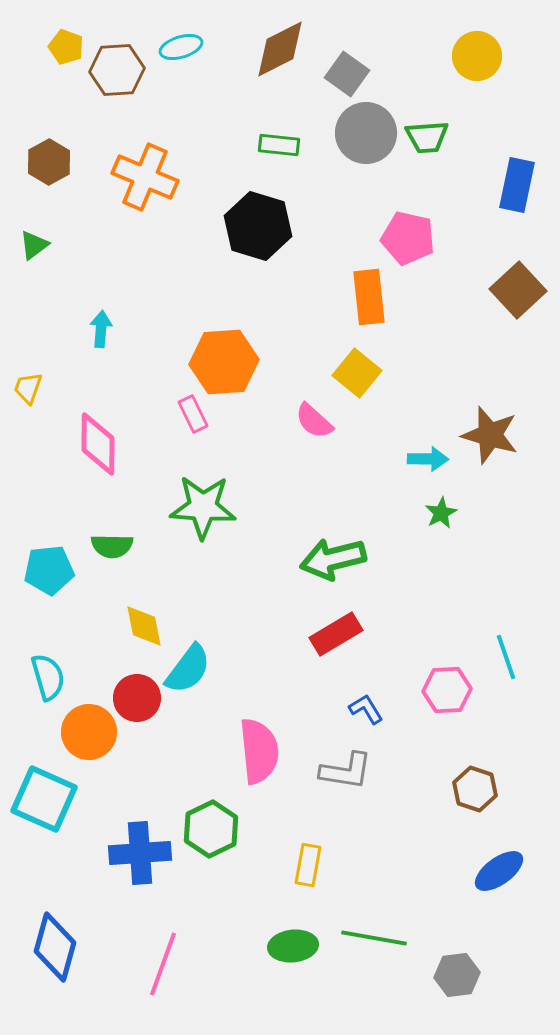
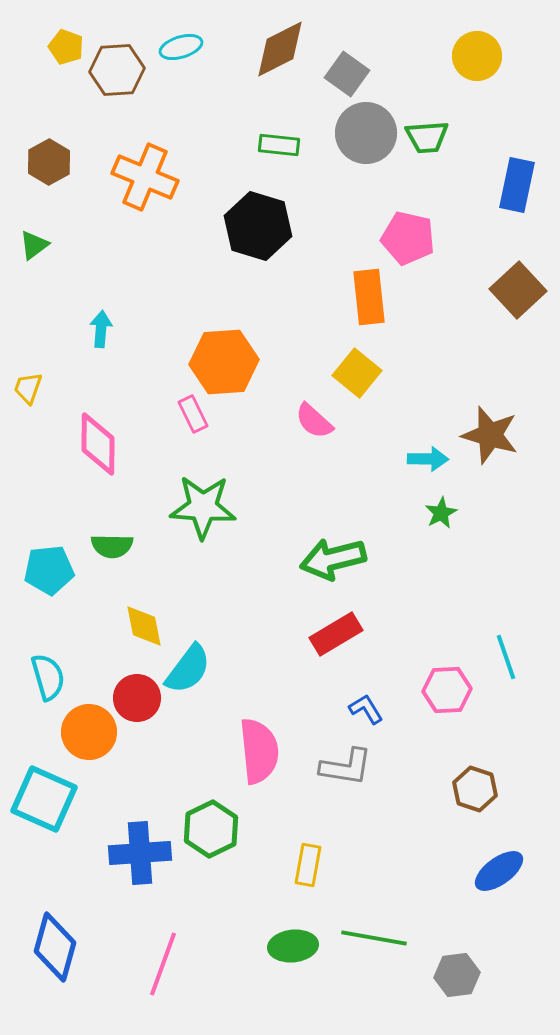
gray L-shape at (346, 771): moved 4 px up
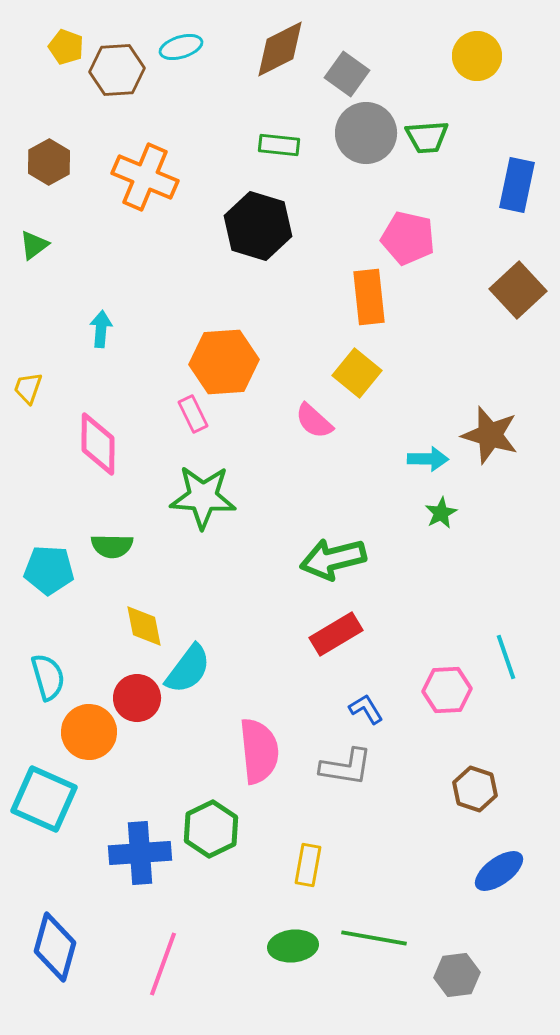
green star at (203, 507): moved 10 px up
cyan pentagon at (49, 570): rotated 9 degrees clockwise
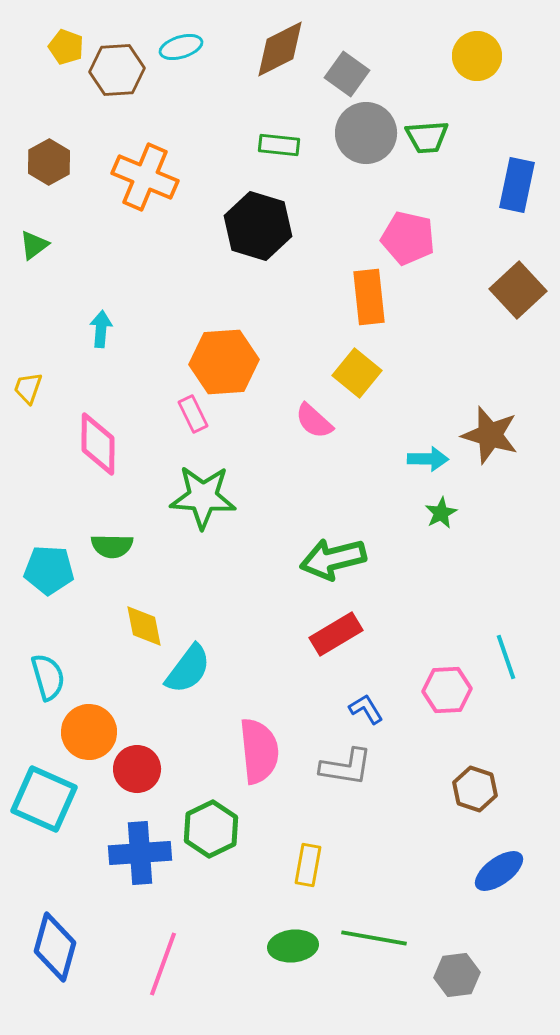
red circle at (137, 698): moved 71 px down
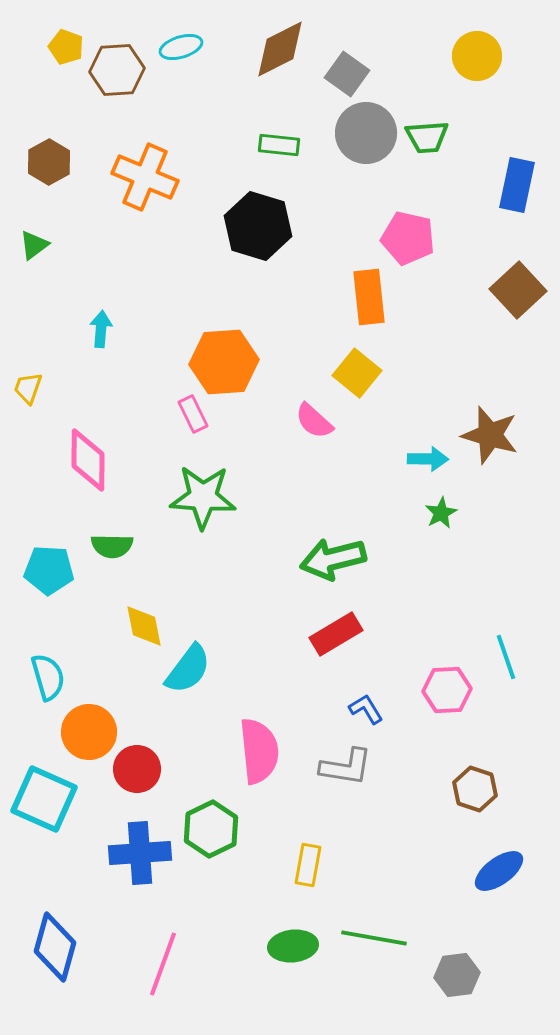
pink diamond at (98, 444): moved 10 px left, 16 px down
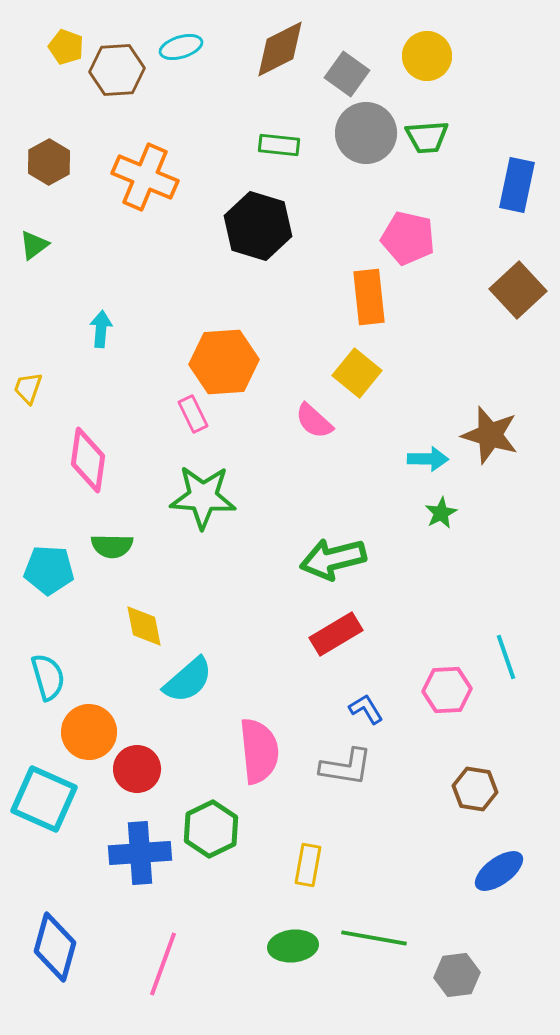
yellow circle at (477, 56): moved 50 px left
pink diamond at (88, 460): rotated 8 degrees clockwise
cyan semicircle at (188, 669): moved 11 px down; rotated 12 degrees clockwise
brown hexagon at (475, 789): rotated 9 degrees counterclockwise
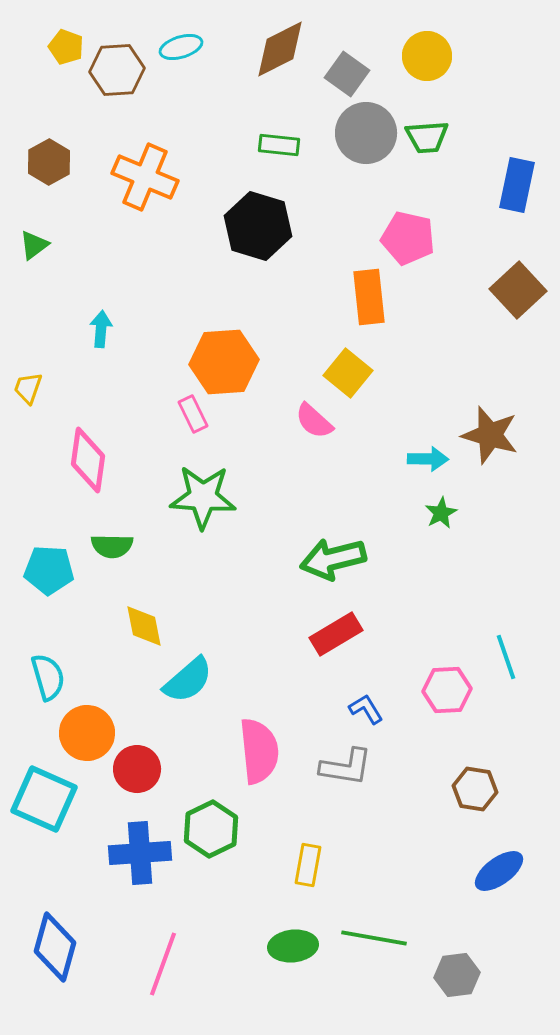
yellow square at (357, 373): moved 9 px left
orange circle at (89, 732): moved 2 px left, 1 px down
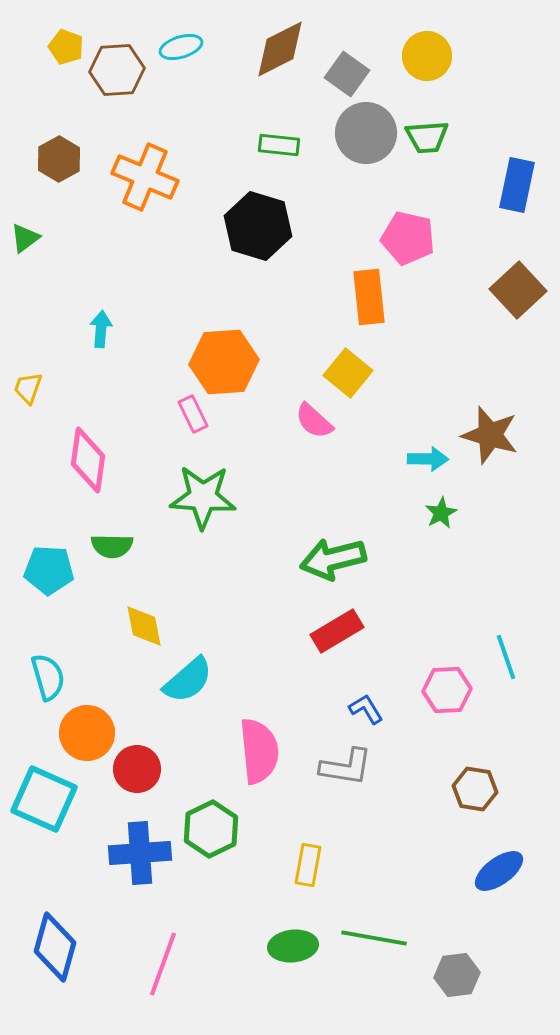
brown hexagon at (49, 162): moved 10 px right, 3 px up
green triangle at (34, 245): moved 9 px left, 7 px up
red rectangle at (336, 634): moved 1 px right, 3 px up
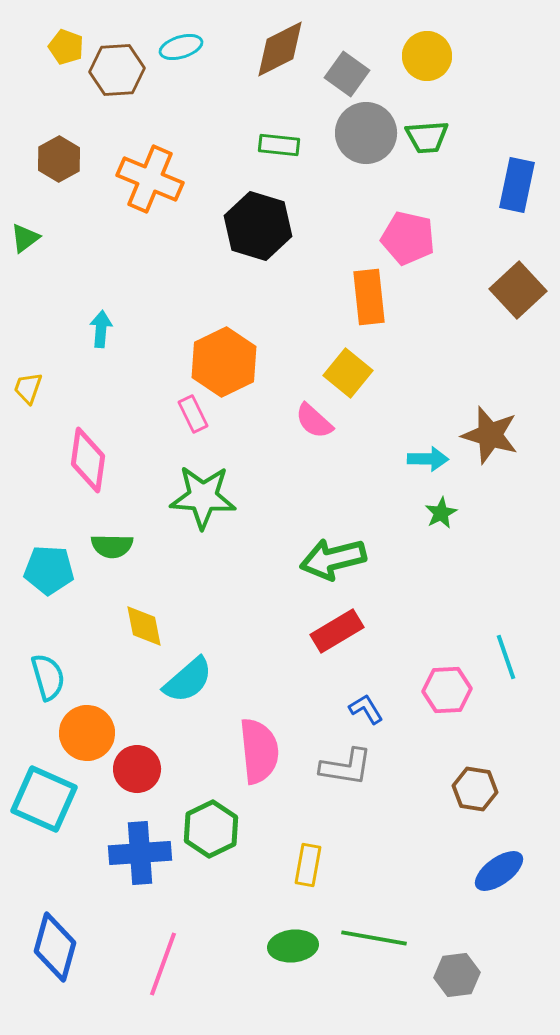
orange cross at (145, 177): moved 5 px right, 2 px down
orange hexagon at (224, 362): rotated 22 degrees counterclockwise
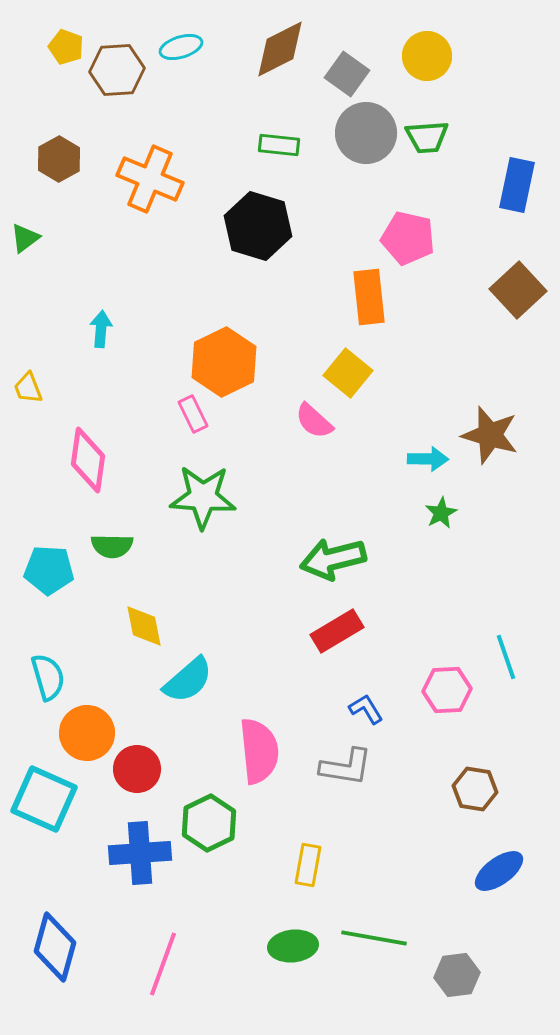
yellow trapezoid at (28, 388): rotated 40 degrees counterclockwise
green hexagon at (211, 829): moved 2 px left, 6 px up
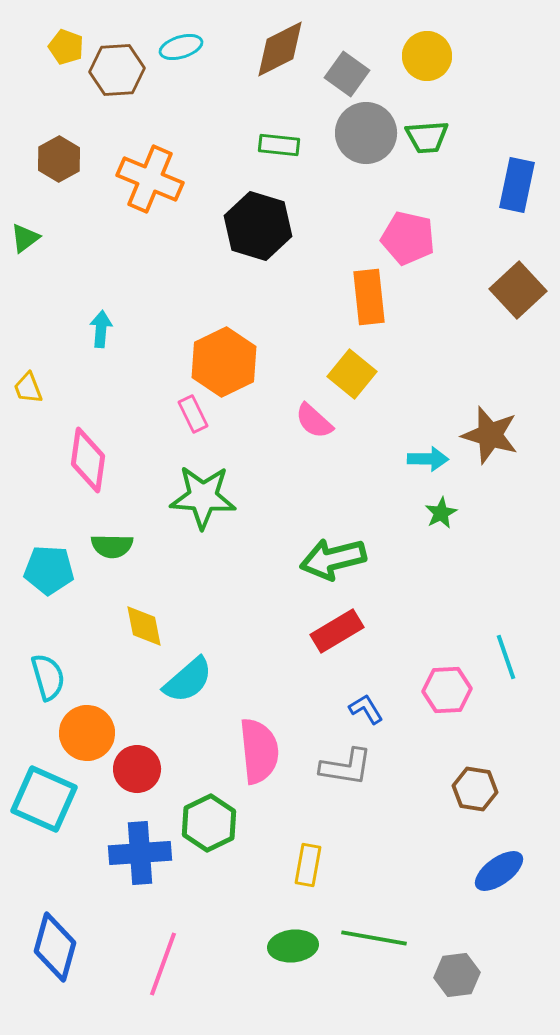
yellow square at (348, 373): moved 4 px right, 1 px down
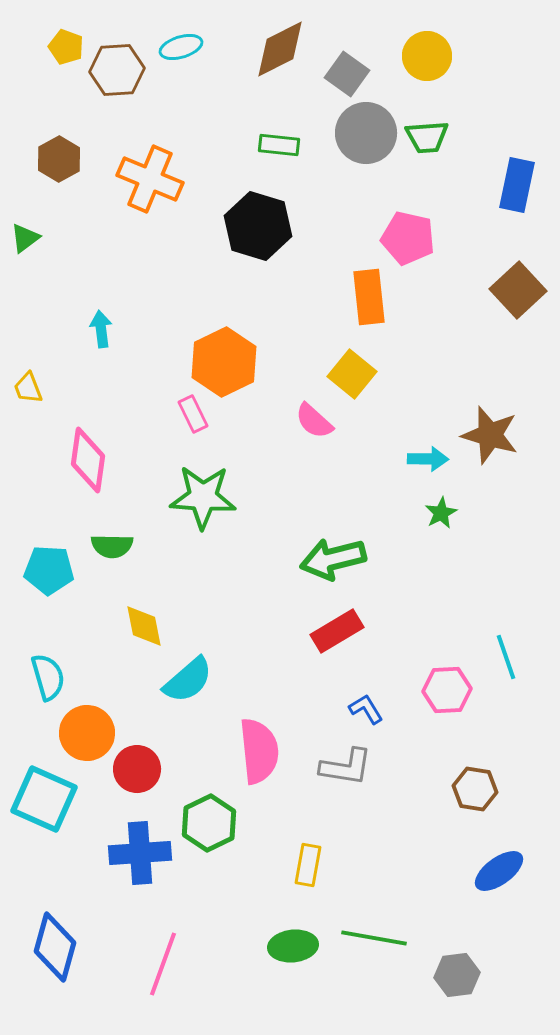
cyan arrow at (101, 329): rotated 12 degrees counterclockwise
